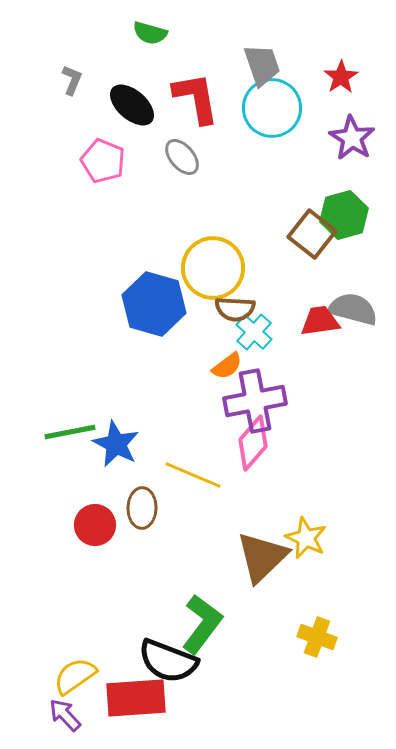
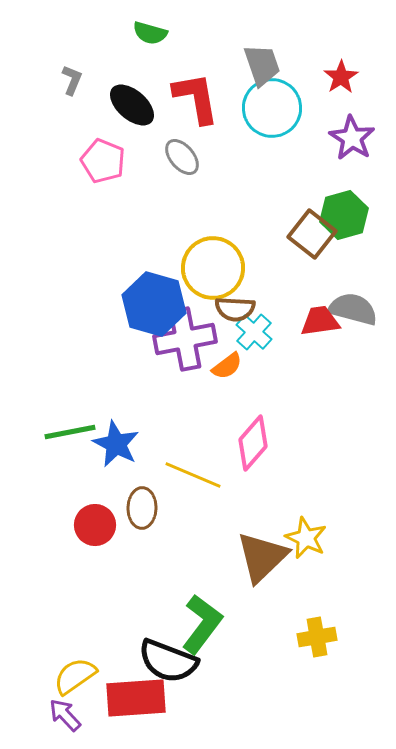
purple cross: moved 70 px left, 62 px up
yellow cross: rotated 30 degrees counterclockwise
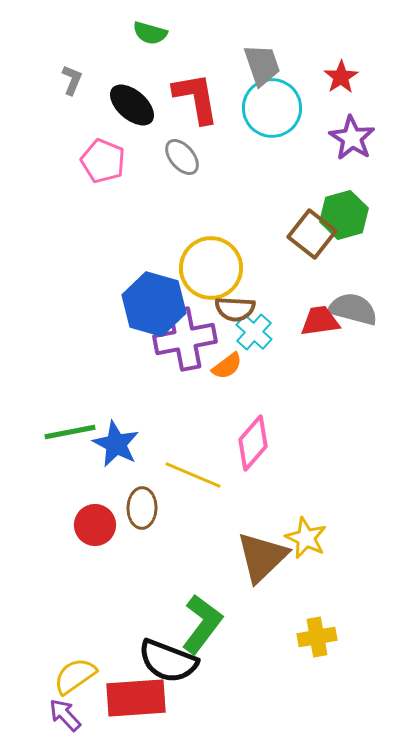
yellow circle: moved 2 px left
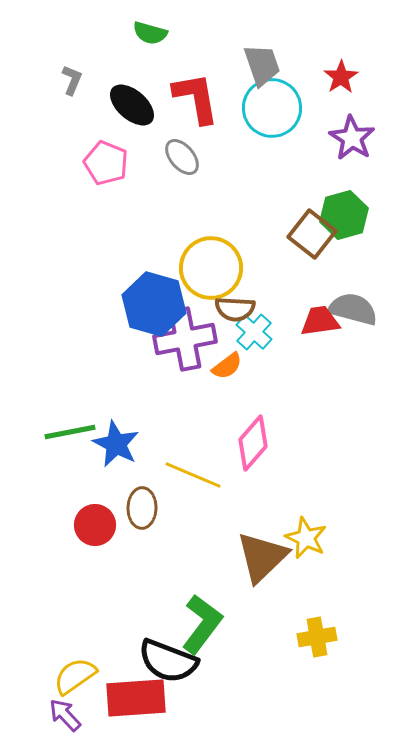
pink pentagon: moved 3 px right, 2 px down
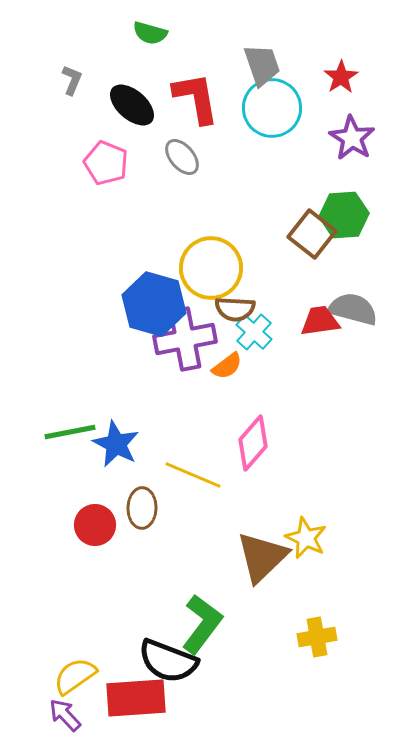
green hexagon: rotated 12 degrees clockwise
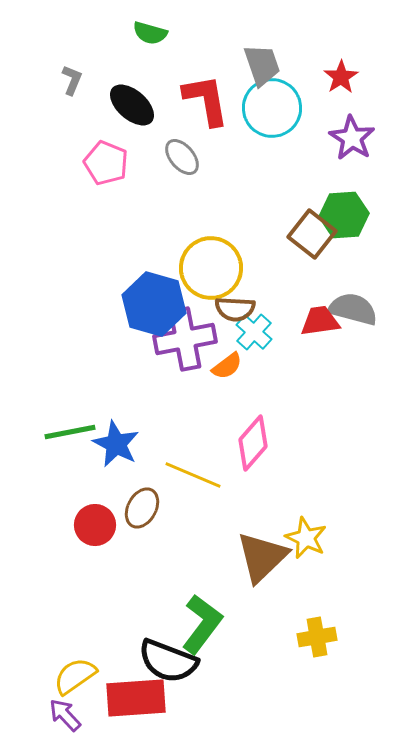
red L-shape: moved 10 px right, 2 px down
brown ellipse: rotated 27 degrees clockwise
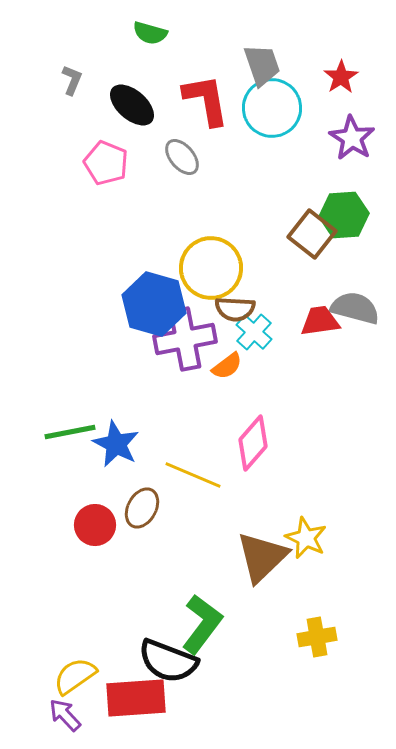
gray semicircle: moved 2 px right, 1 px up
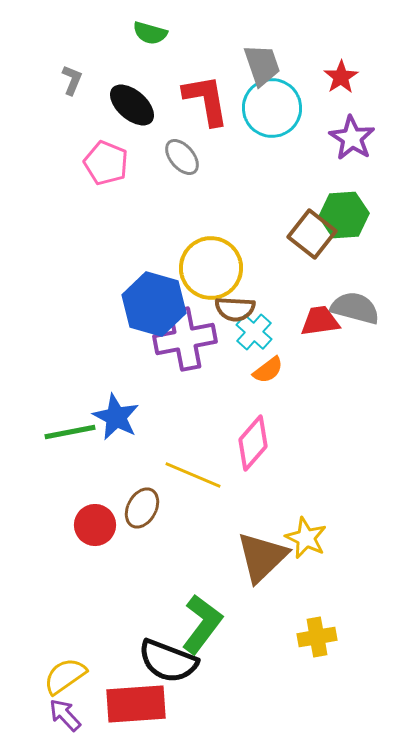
orange semicircle: moved 41 px right, 4 px down
blue star: moved 27 px up
yellow semicircle: moved 10 px left
red rectangle: moved 6 px down
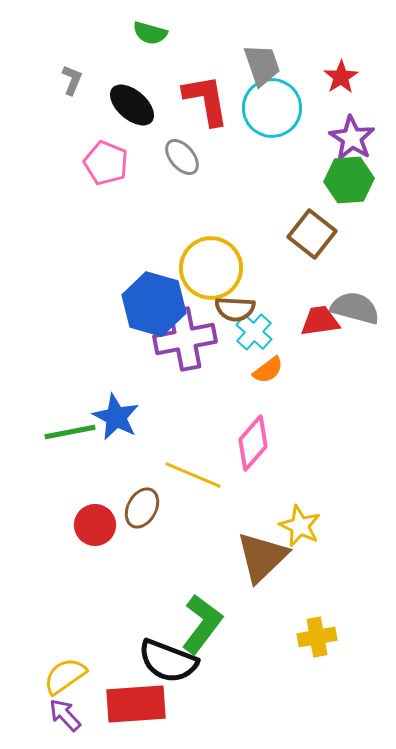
green hexagon: moved 5 px right, 35 px up
yellow star: moved 6 px left, 12 px up
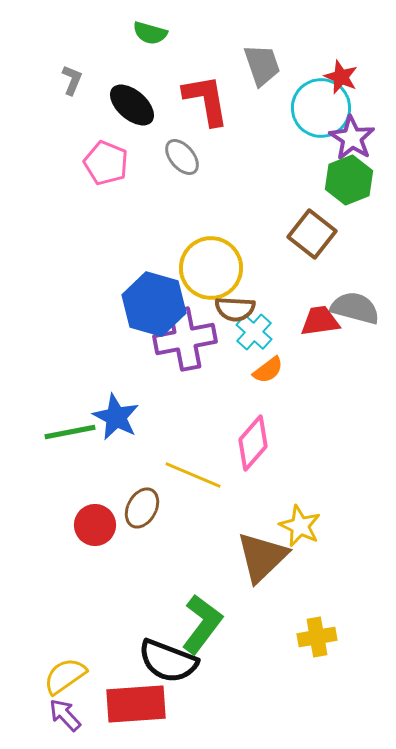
red star: rotated 16 degrees counterclockwise
cyan circle: moved 49 px right
green hexagon: rotated 18 degrees counterclockwise
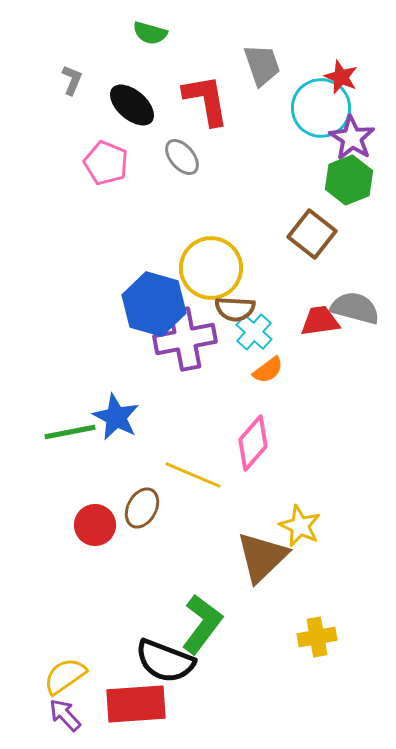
black semicircle: moved 3 px left
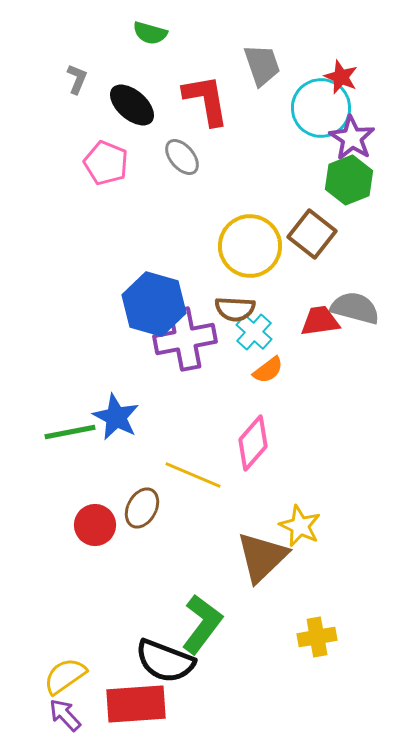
gray L-shape: moved 5 px right, 1 px up
yellow circle: moved 39 px right, 22 px up
